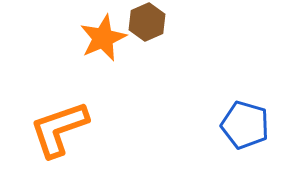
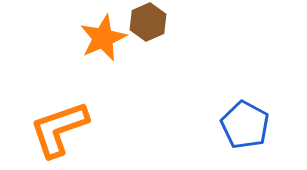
brown hexagon: moved 1 px right
blue pentagon: rotated 12 degrees clockwise
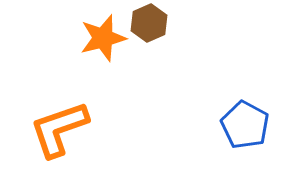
brown hexagon: moved 1 px right, 1 px down
orange star: rotated 9 degrees clockwise
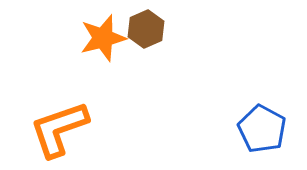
brown hexagon: moved 3 px left, 6 px down
blue pentagon: moved 17 px right, 4 px down
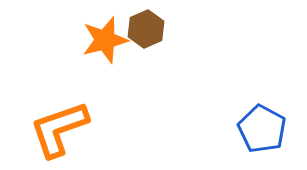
orange star: moved 2 px right, 2 px down
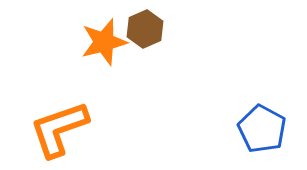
brown hexagon: moved 1 px left
orange star: moved 1 px left, 2 px down
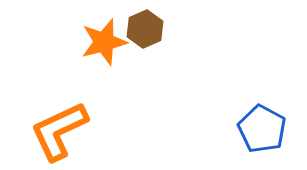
orange L-shape: moved 2 px down; rotated 6 degrees counterclockwise
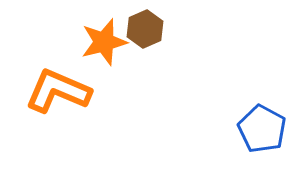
orange L-shape: moved 1 px left, 40 px up; rotated 48 degrees clockwise
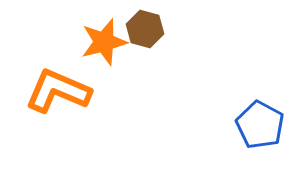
brown hexagon: rotated 21 degrees counterclockwise
blue pentagon: moved 2 px left, 4 px up
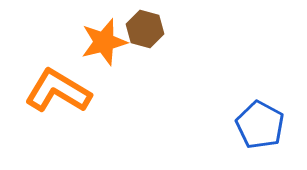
orange L-shape: rotated 8 degrees clockwise
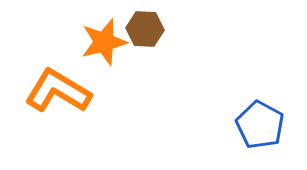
brown hexagon: rotated 12 degrees counterclockwise
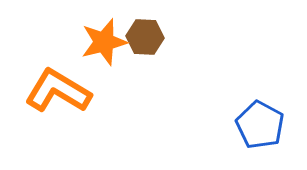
brown hexagon: moved 8 px down
